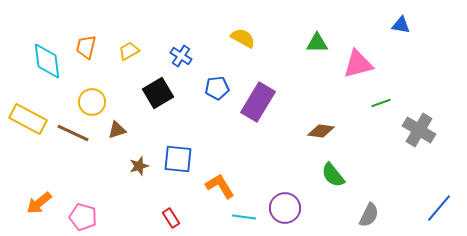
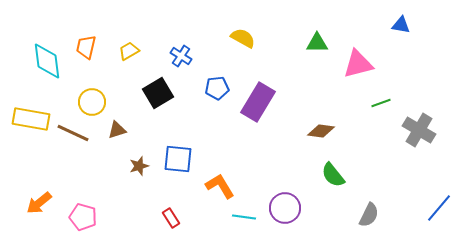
yellow rectangle: moved 3 px right; rotated 18 degrees counterclockwise
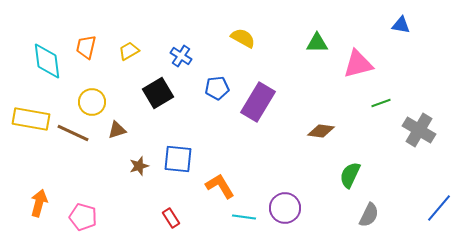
green semicircle: moved 17 px right; rotated 64 degrees clockwise
orange arrow: rotated 144 degrees clockwise
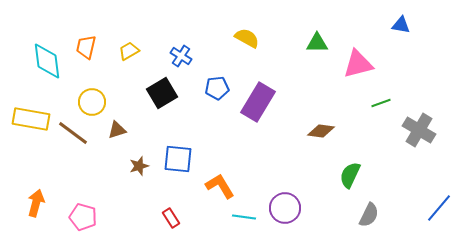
yellow semicircle: moved 4 px right
black square: moved 4 px right
brown line: rotated 12 degrees clockwise
orange arrow: moved 3 px left
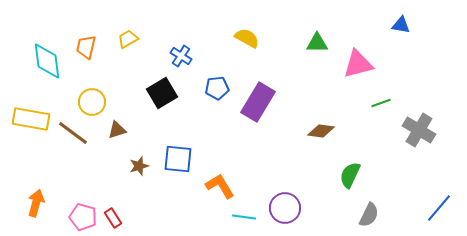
yellow trapezoid: moved 1 px left, 12 px up
red rectangle: moved 58 px left
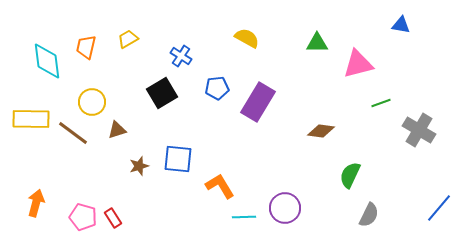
yellow rectangle: rotated 9 degrees counterclockwise
cyan line: rotated 10 degrees counterclockwise
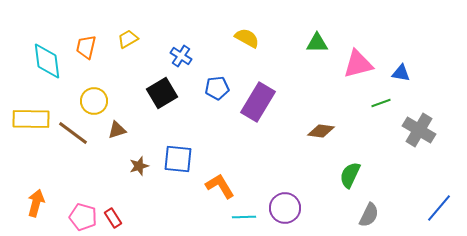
blue triangle: moved 48 px down
yellow circle: moved 2 px right, 1 px up
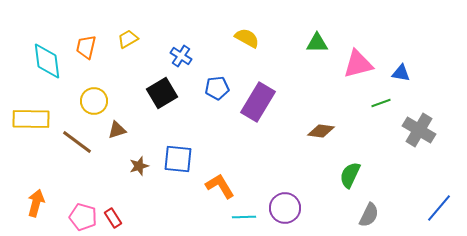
brown line: moved 4 px right, 9 px down
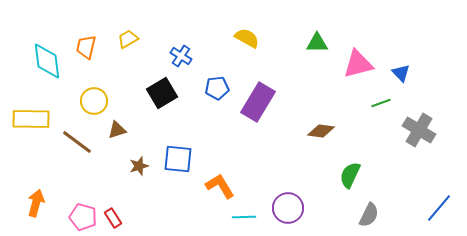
blue triangle: rotated 36 degrees clockwise
purple circle: moved 3 px right
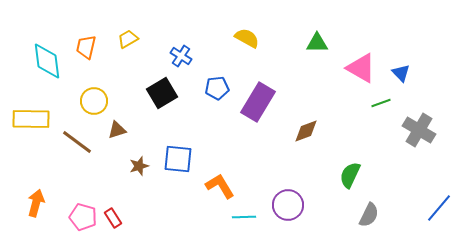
pink triangle: moved 3 px right, 4 px down; rotated 44 degrees clockwise
brown diamond: moved 15 px left; rotated 28 degrees counterclockwise
purple circle: moved 3 px up
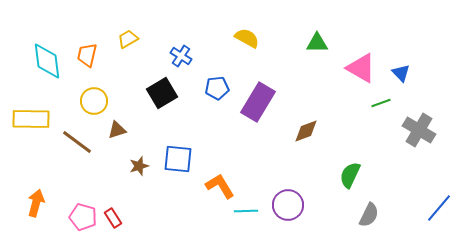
orange trapezoid: moved 1 px right, 8 px down
cyan line: moved 2 px right, 6 px up
